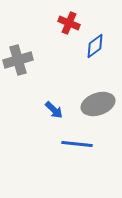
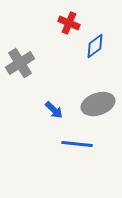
gray cross: moved 2 px right, 3 px down; rotated 16 degrees counterclockwise
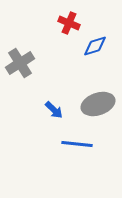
blue diamond: rotated 20 degrees clockwise
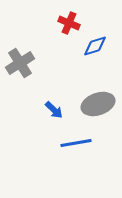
blue line: moved 1 px left, 1 px up; rotated 16 degrees counterclockwise
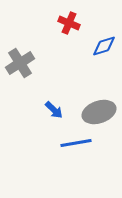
blue diamond: moved 9 px right
gray ellipse: moved 1 px right, 8 px down
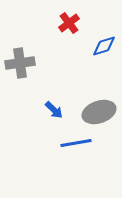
red cross: rotated 30 degrees clockwise
gray cross: rotated 24 degrees clockwise
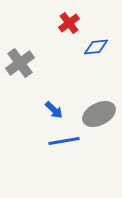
blue diamond: moved 8 px left, 1 px down; rotated 10 degrees clockwise
gray cross: rotated 28 degrees counterclockwise
gray ellipse: moved 2 px down; rotated 8 degrees counterclockwise
blue line: moved 12 px left, 2 px up
